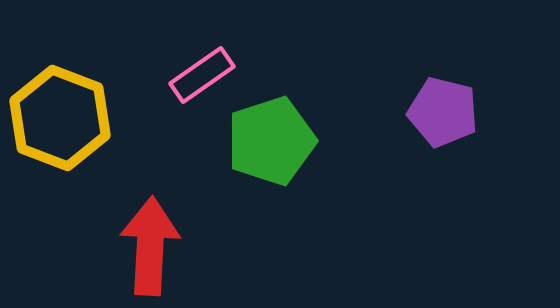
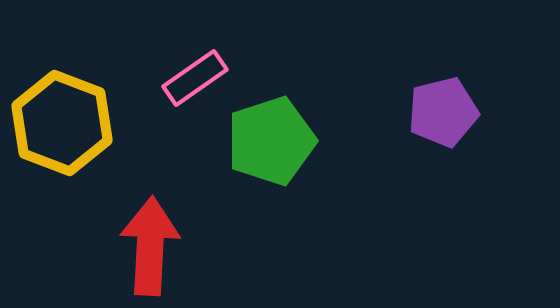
pink rectangle: moved 7 px left, 3 px down
purple pentagon: rotated 28 degrees counterclockwise
yellow hexagon: moved 2 px right, 5 px down
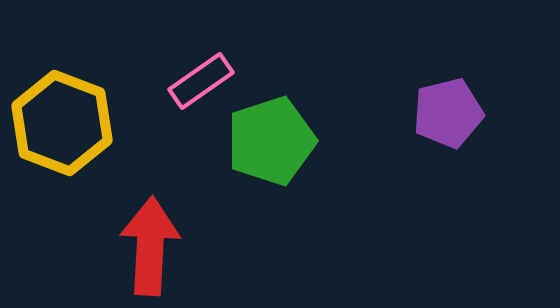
pink rectangle: moved 6 px right, 3 px down
purple pentagon: moved 5 px right, 1 px down
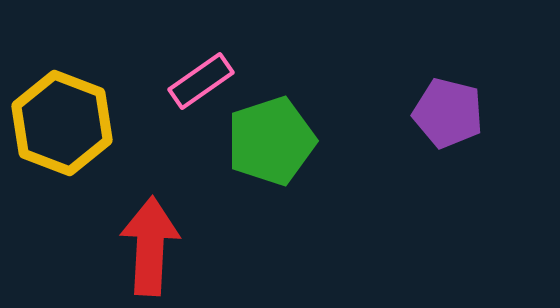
purple pentagon: rotated 28 degrees clockwise
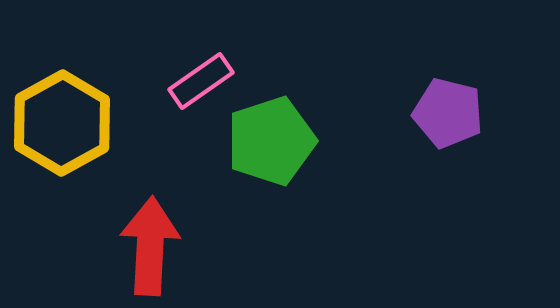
yellow hexagon: rotated 10 degrees clockwise
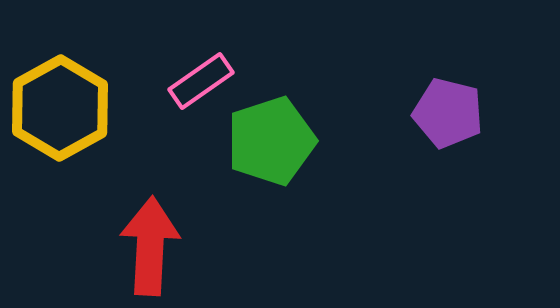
yellow hexagon: moved 2 px left, 15 px up
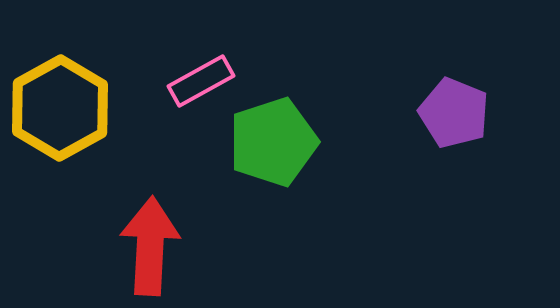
pink rectangle: rotated 6 degrees clockwise
purple pentagon: moved 6 px right; rotated 8 degrees clockwise
green pentagon: moved 2 px right, 1 px down
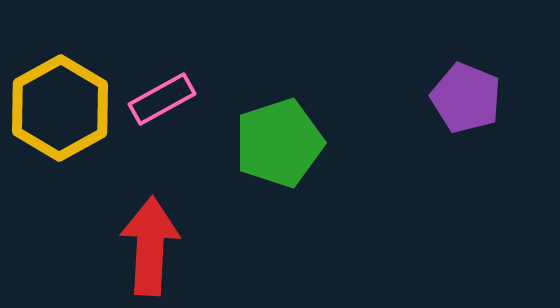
pink rectangle: moved 39 px left, 18 px down
purple pentagon: moved 12 px right, 15 px up
green pentagon: moved 6 px right, 1 px down
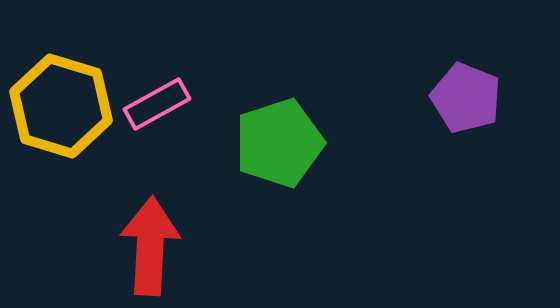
pink rectangle: moved 5 px left, 5 px down
yellow hexagon: moved 1 px right, 2 px up; rotated 14 degrees counterclockwise
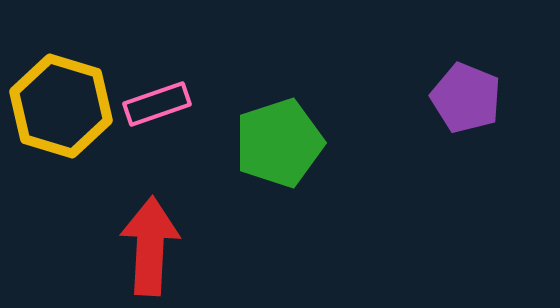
pink rectangle: rotated 10 degrees clockwise
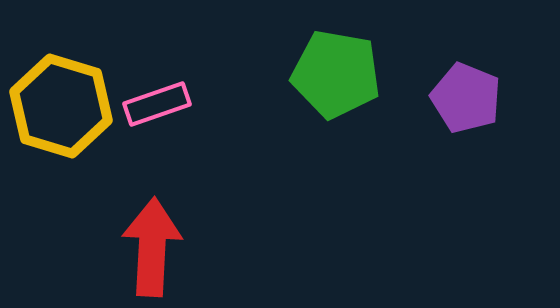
green pentagon: moved 57 px right, 69 px up; rotated 28 degrees clockwise
red arrow: moved 2 px right, 1 px down
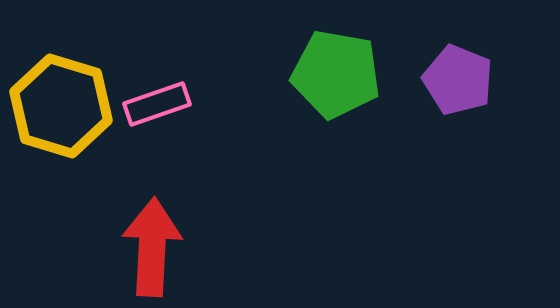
purple pentagon: moved 8 px left, 18 px up
